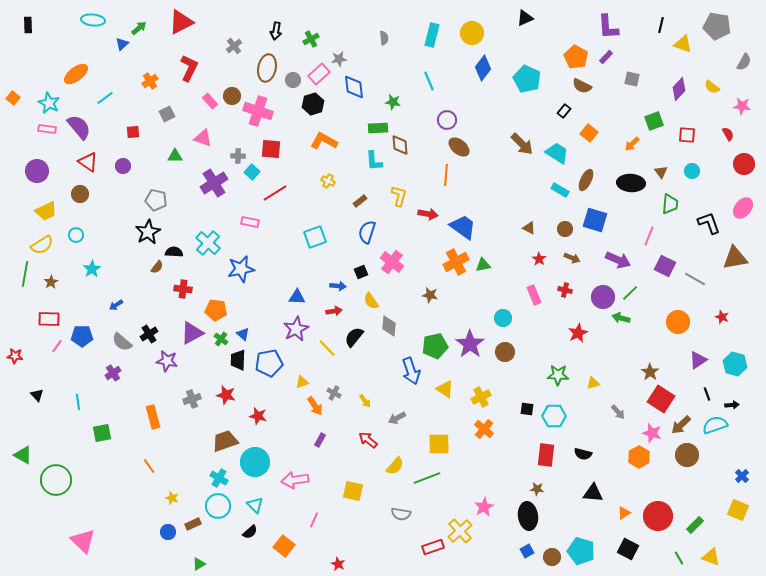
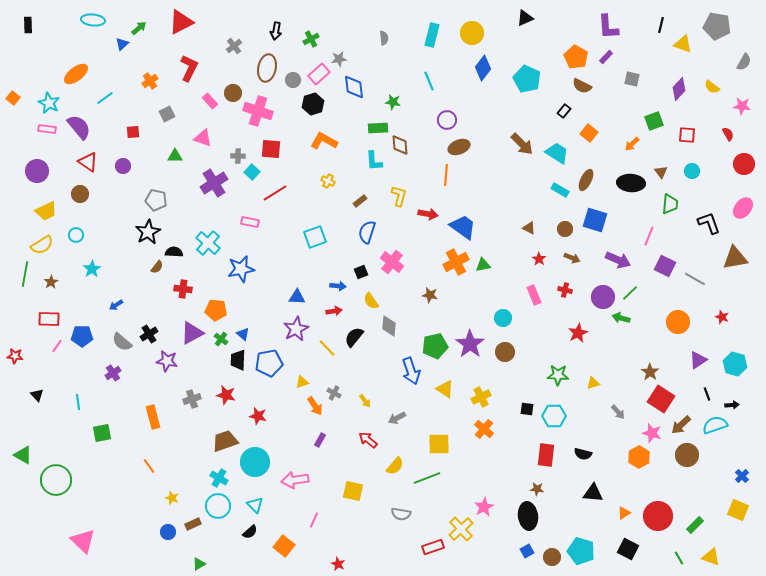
brown circle at (232, 96): moved 1 px right, 3 px up
brown ellipse at (459, 147): rotated 60 degrees counterclockwise
yellow cross at (460, 531): moved 1 px right, 2 px up
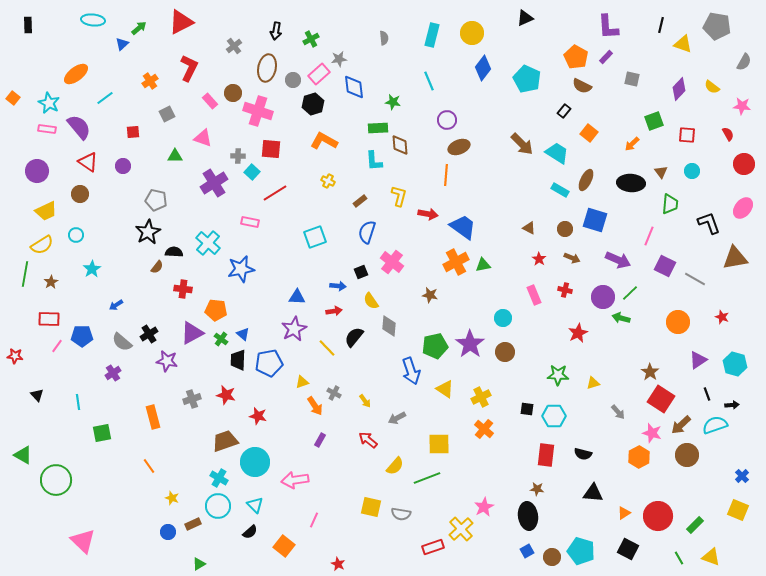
purple star at (296, 329): moved 2 px left
yellow square at (353, 491): moved 18 px right, 16 px down
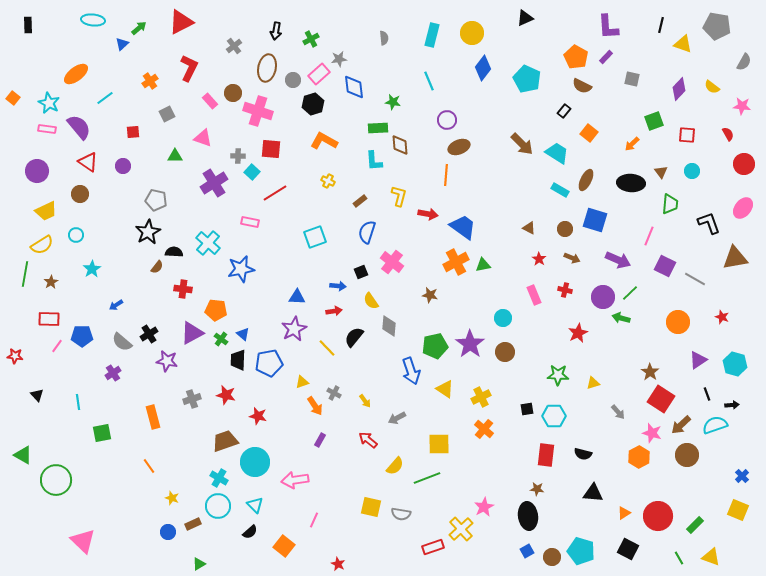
black square at (527, 409): rotated 16 degrees counterclockwise
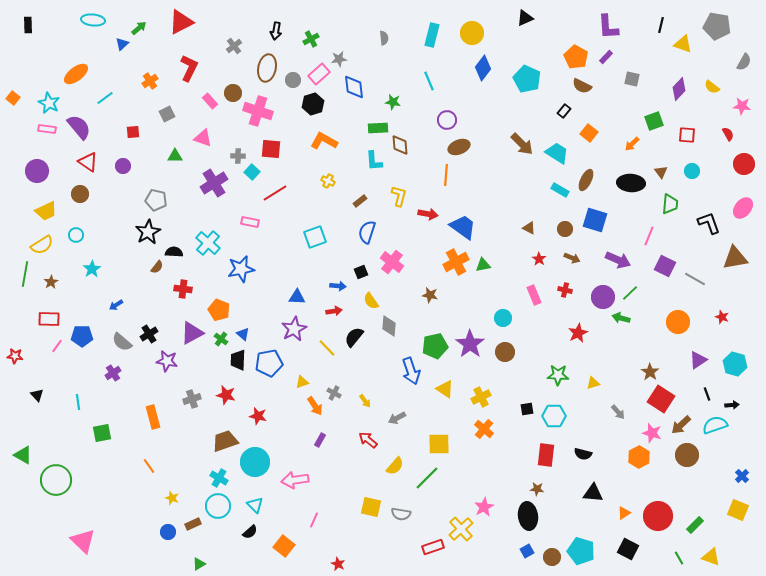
orange pentagon at (216, 310): moved 3 px right; rotated 15 degrees clockwise
green line at (427, 478): rotated 24 degrees counterclockwise
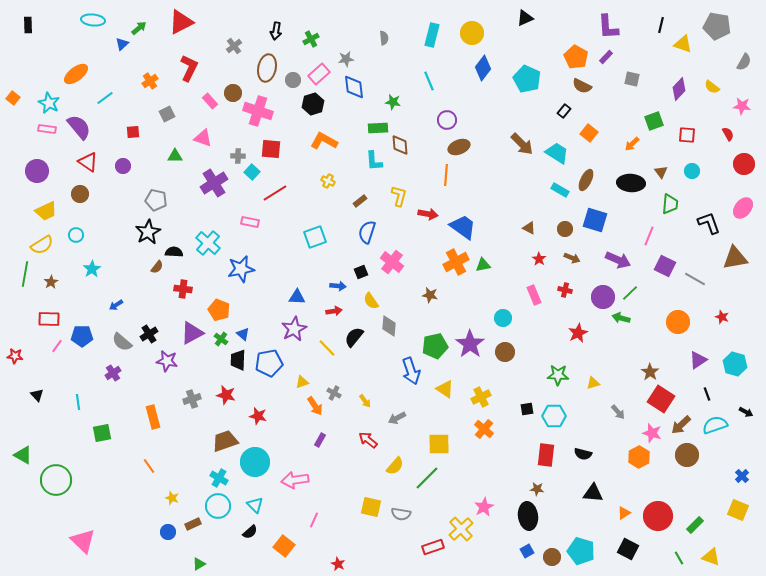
gray star at (339, 59): moved 7 px right
black arrow at (732, 405): moved 14 px right, 7 px down; rotated 32 degrees clockwise
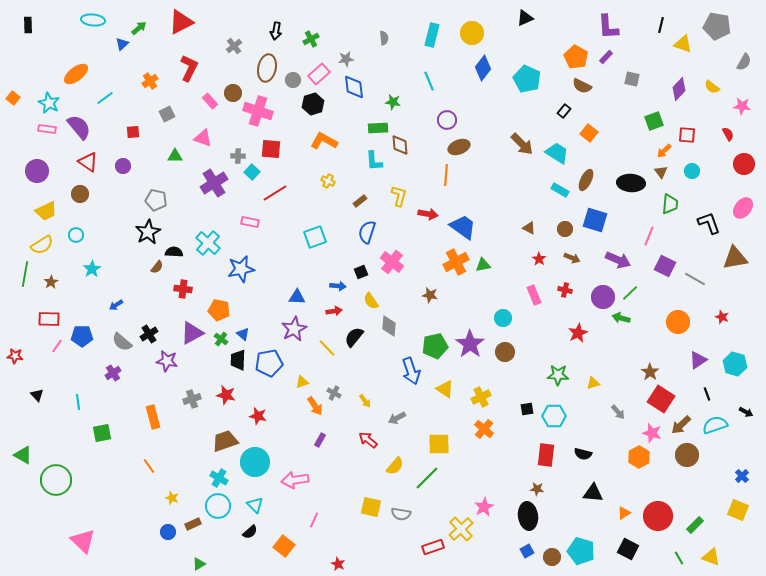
orange arrow at (632, 144): moved 32 px right, 7 px down
orange pentagon at (219, 310): rotated 10 degrees counterclockwise
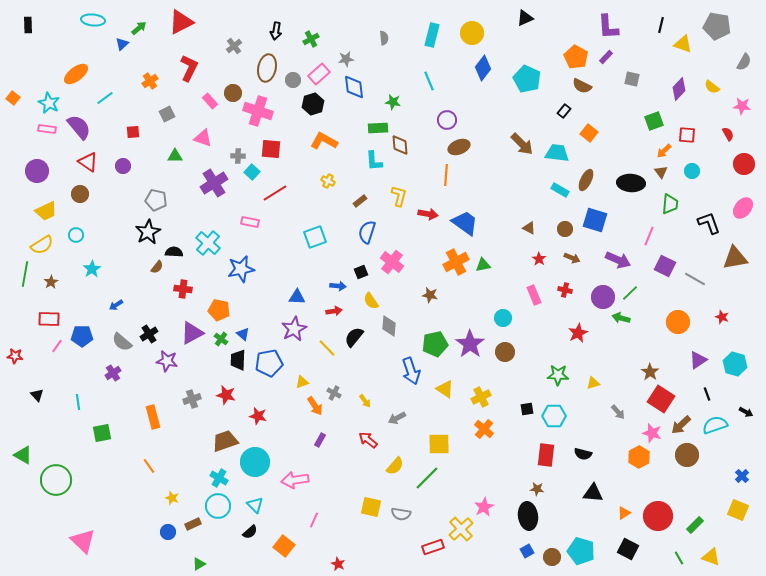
cyan trapezoid at (557, 153): rotated 25 degrees counterclockwise
blue trapezoid at (463, 227): moved 2 px right, 4 px up
green pentagon at (435, 346): moved 2 px up
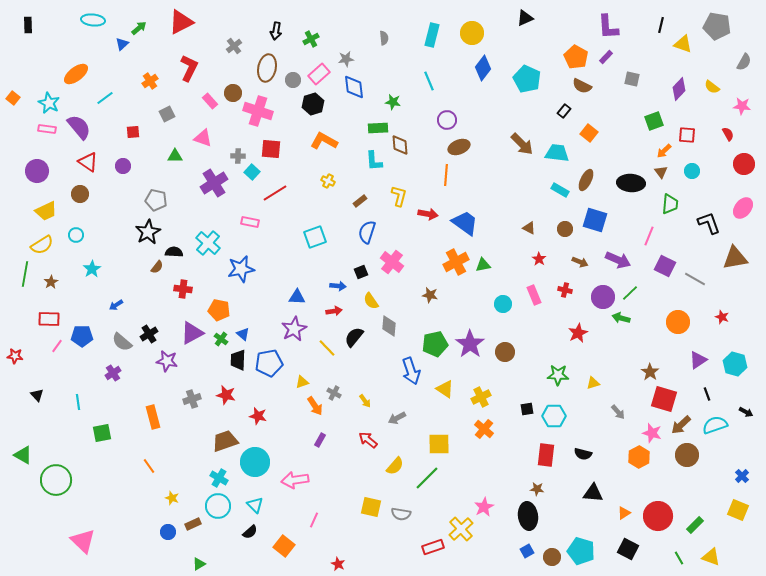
brown arrow at (572, 258): moved 8 px right, 4 px down
cyan circle at (503, 318): moved 14 px up
red square at (661, 399): moved 3 px right; rotated 16 degrees counterclockwise
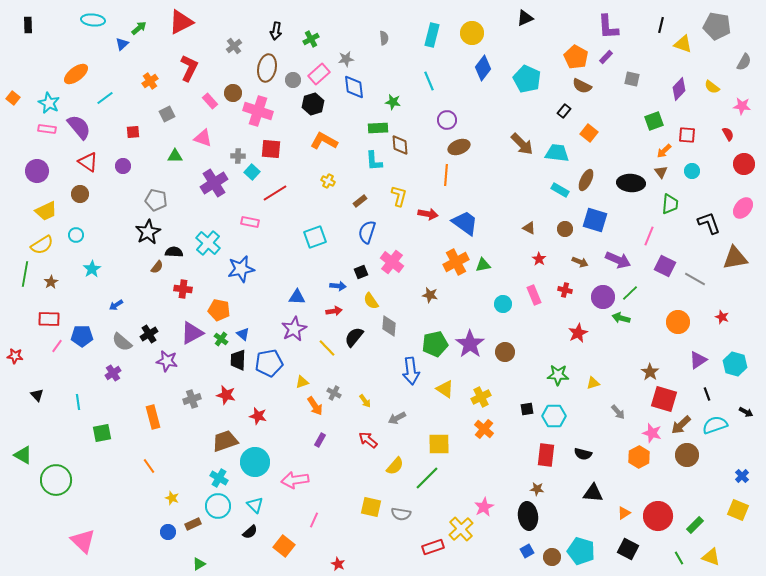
blue arrow at (411, 371): rotated 12 degrees clockwise
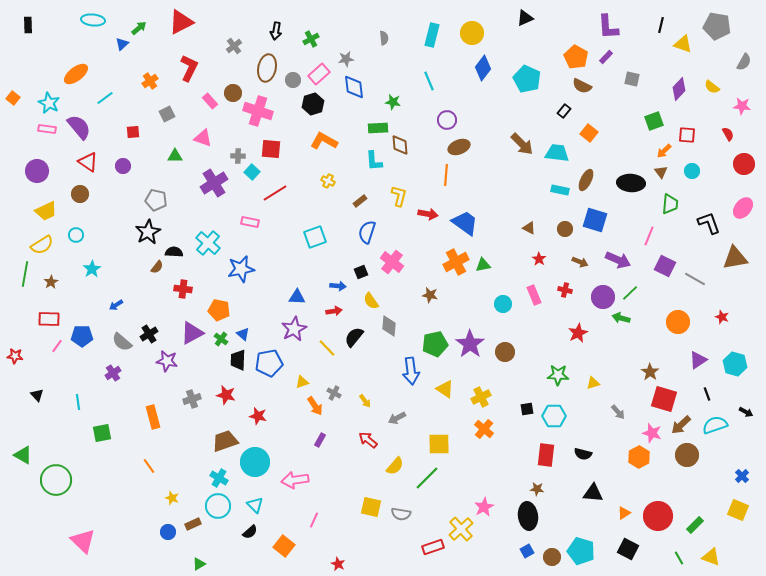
cyan rectangle at (560, 190): rotated 18 degrees counterclockwise
